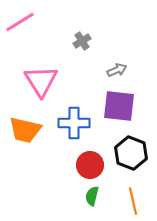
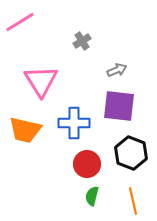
red circle: moved 3 px left, 1 px up
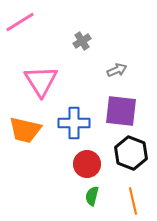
purple square: moved 2 px right, 5 px down
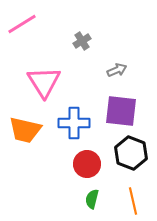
pink line: moved 2 px right, 2 px down
pink triangle: moved 3 px right, 1 px down
green semicircle: moved 3 px down
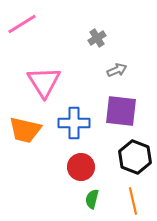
gray cross: moved 15 px right, 3 px up
black hexagon: moved 4 px right, 4 px down
red circle: moved 6 px left, 3 px down
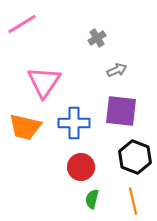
pink triangle: rotated 6 degrees clockwise
orange trapezoid: moved 3 px up
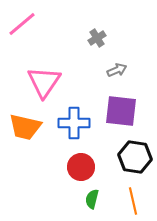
pink line: rotated 8 degrees counterclockwise
black hexagon: rotated 12 degrees counterclockwise
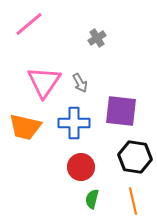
pink line: moved 7 px right
gray arrow: moved 37 px left, 13 px down; rotated 84 degrees clockwise
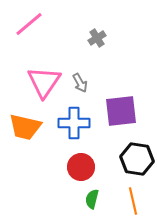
purple square: rotated 12 degrees counterclockwise
black hexagon: moved 2 px right, 2 px down
